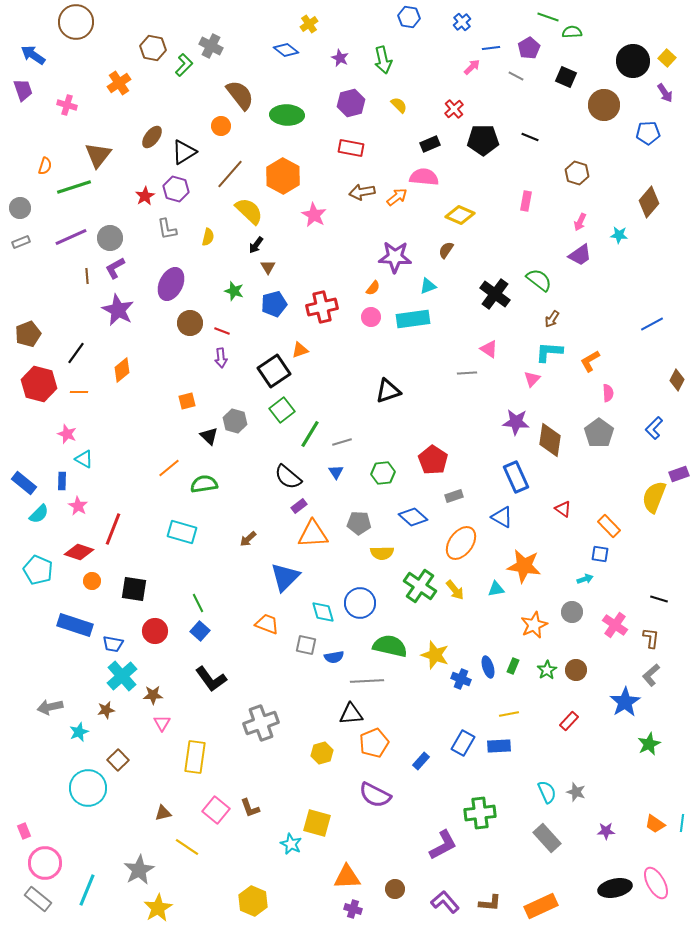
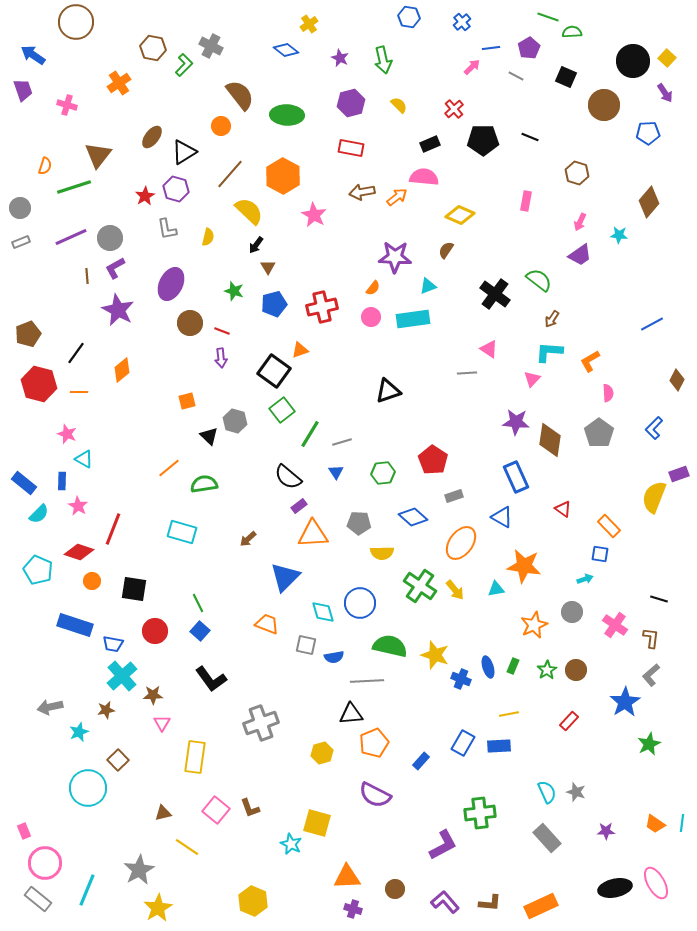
black square at (274, 371): rotated 20 degrees counterclockwise
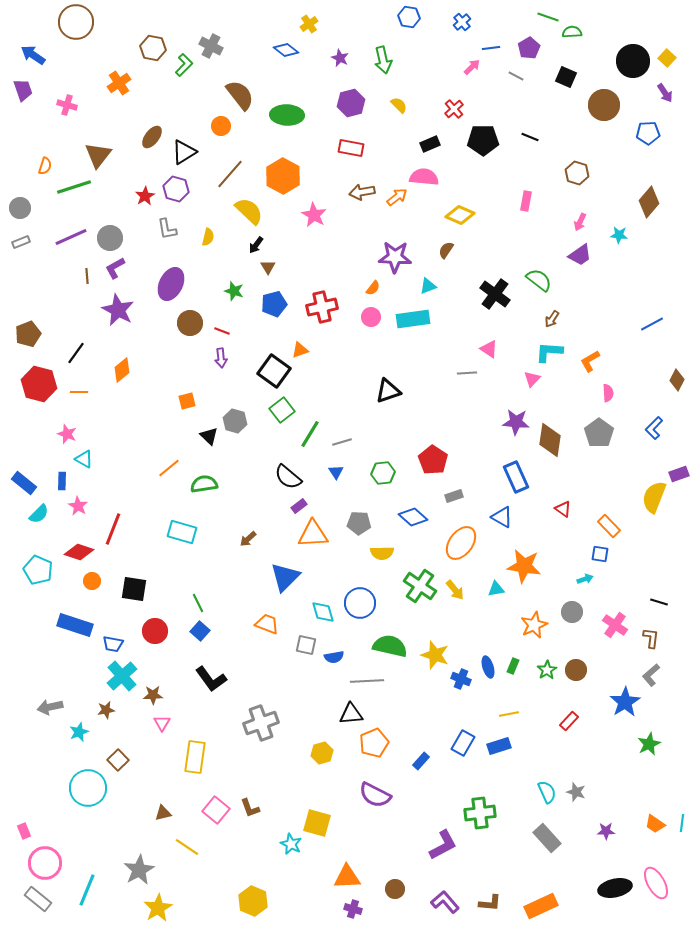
black line at (659, 599): moved 3 px down
blue rectangle at (499, 746): rotated 15 degrees counterclockwise
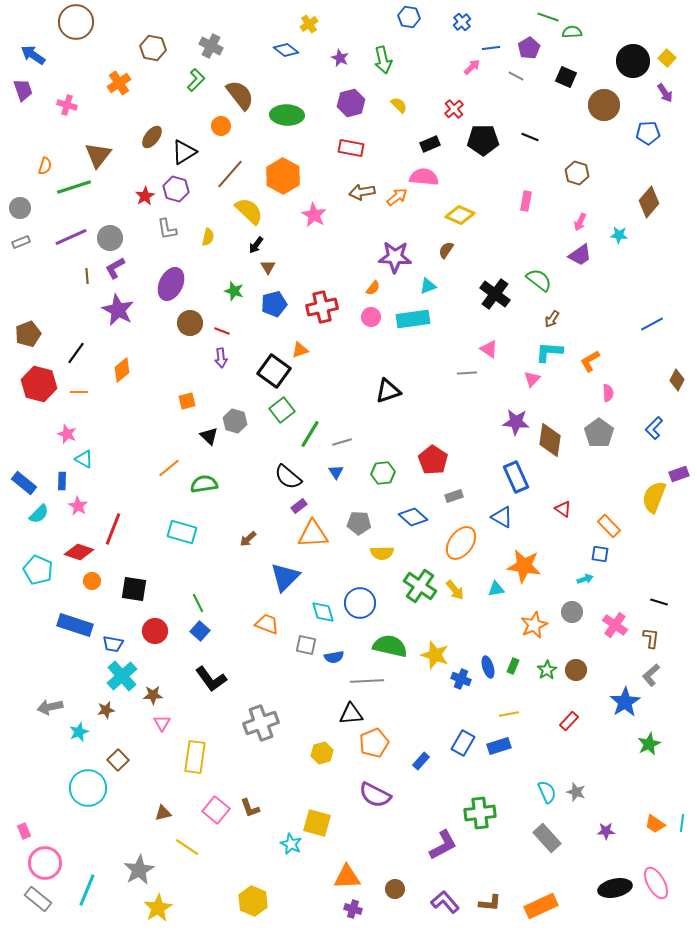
green L-shape at (184, 65): moved 12 px right, 15 px down
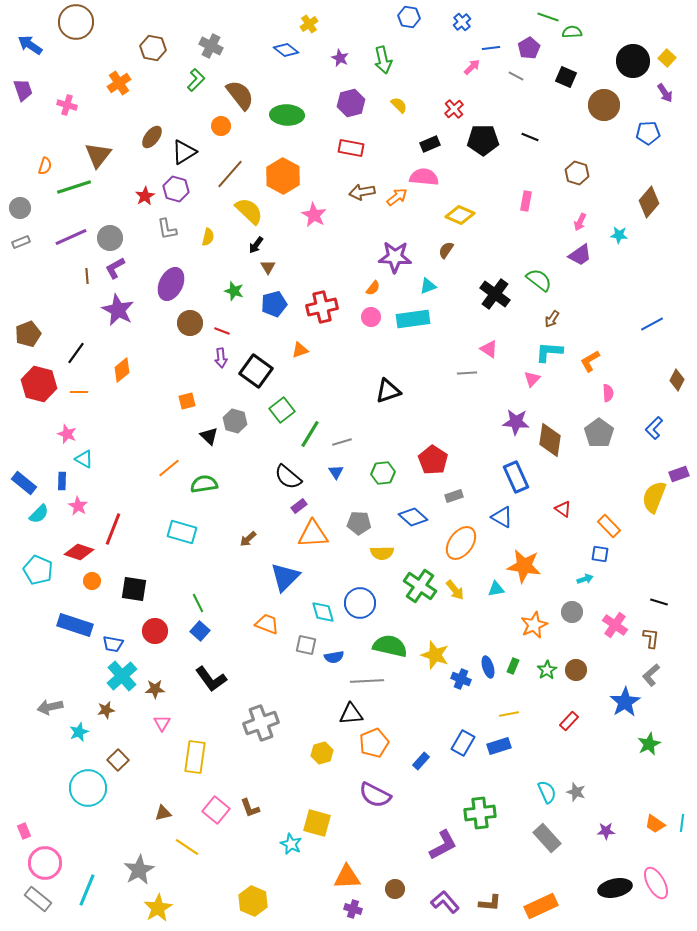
blue arrow at (33, 55): moved 3 px left, 10 px up
black square at (274, 371): moved 18 px left
brown star at (153, 695): moved 2 px right, 6 px up
